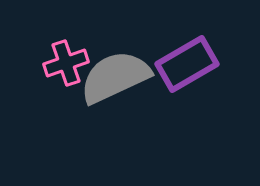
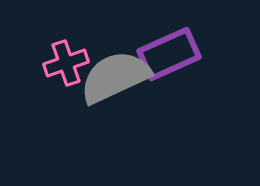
purple rectangle: moved 18 px left, 10 px up; rotated 6 degrees clockwise
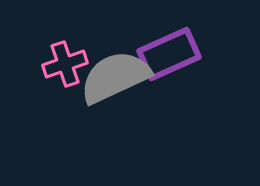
pink cross: moved 1 px left, 1 px down
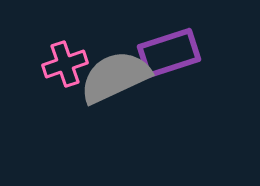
purple rectangle: moved 1 px up; rotated 6 degrees clockwise
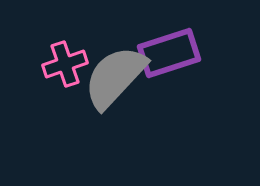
gray semicircle: rotated 22 degrees counterclockwise
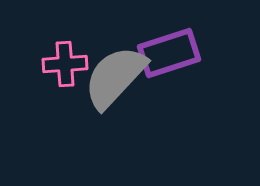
pink cross: rotated 15 degrees clockwise
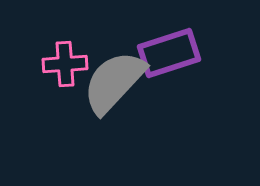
gray semicircle: moved 1 px left, 5 px down
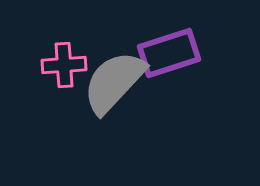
pink cross: moved 1 px left, 1 px down
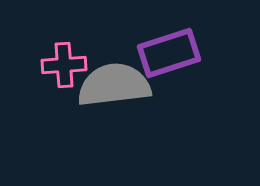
gray semicircle: moved 3 px down; rotated 40 degrees clockwise
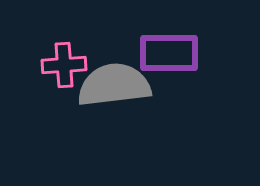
purple rectangle: rotated 18 degrees clockwise
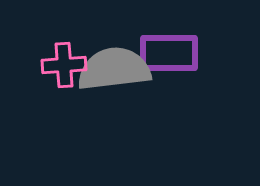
gray semicircle: moved 16 px up
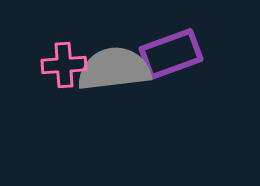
purple rectangle: moved 2 px right, 1 px down; rotated 20 degrees counterclockwise
